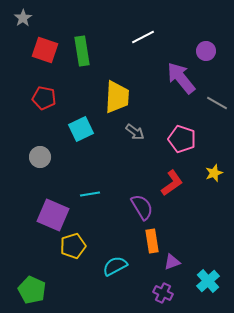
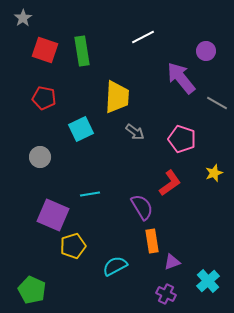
red L-shape: moved 2 px left
purple cross: moved 3 px right, 1 px down
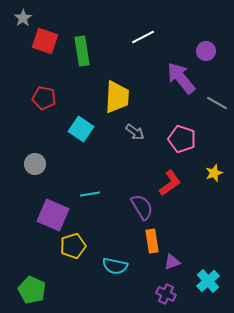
red square: moved 9 px up
cyan square: rotated 30 degrees counterclockwise
gray circle: moved 5 px left, 7 px down
cyan semicircle: rotated 140 degrees counterclockwise
